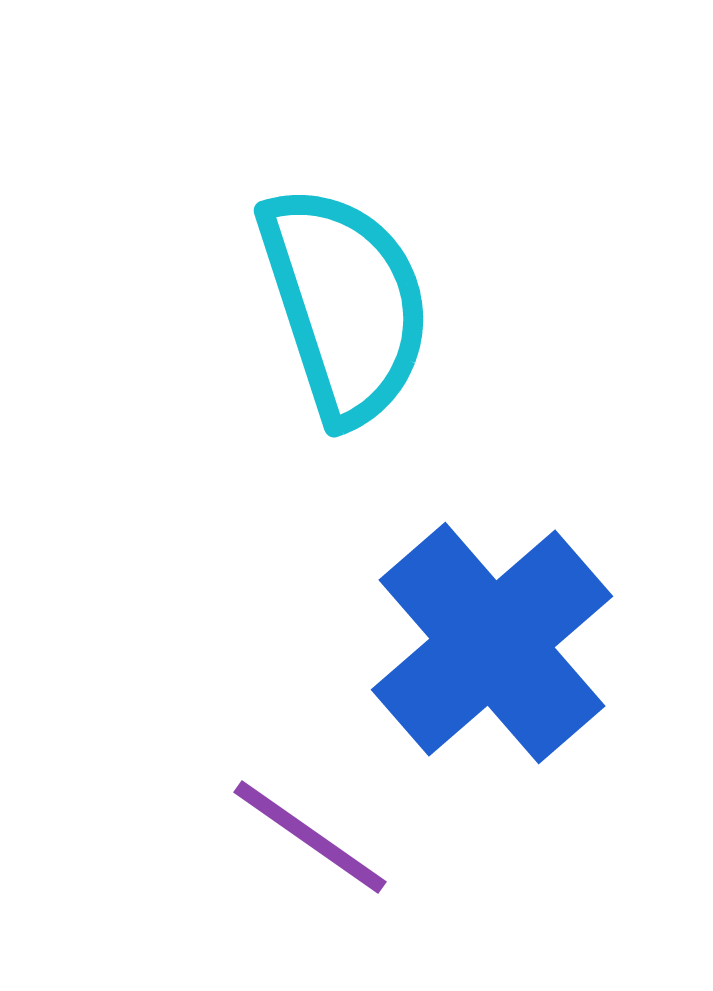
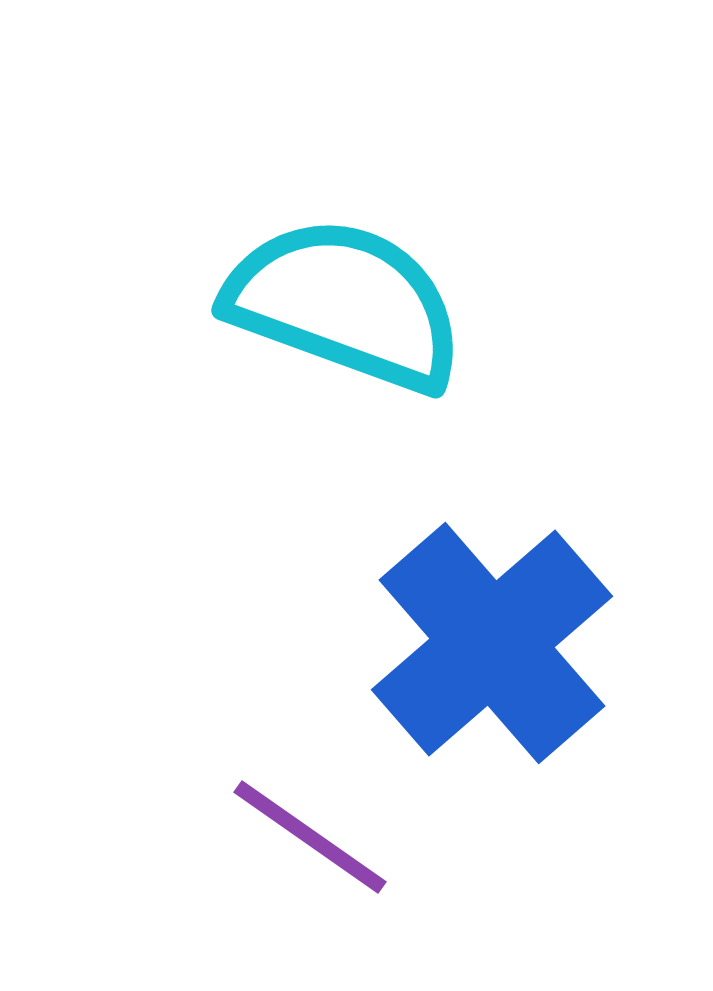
cyan semicircle: rotated 52 degrees counterclockwise
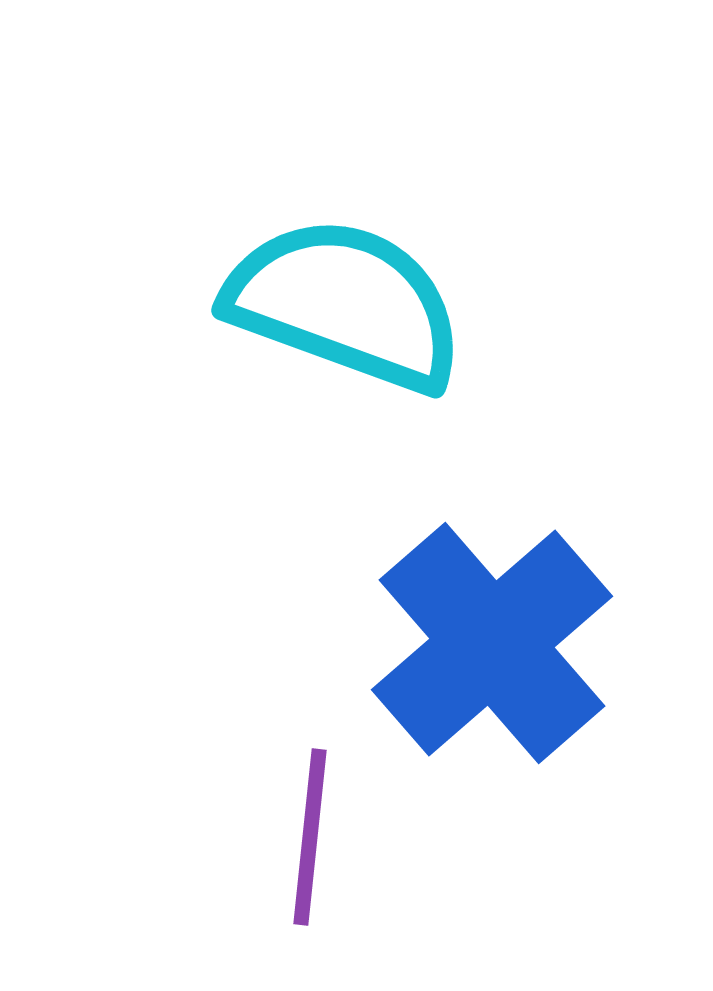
purple line: rotated 61 degrees clockwise
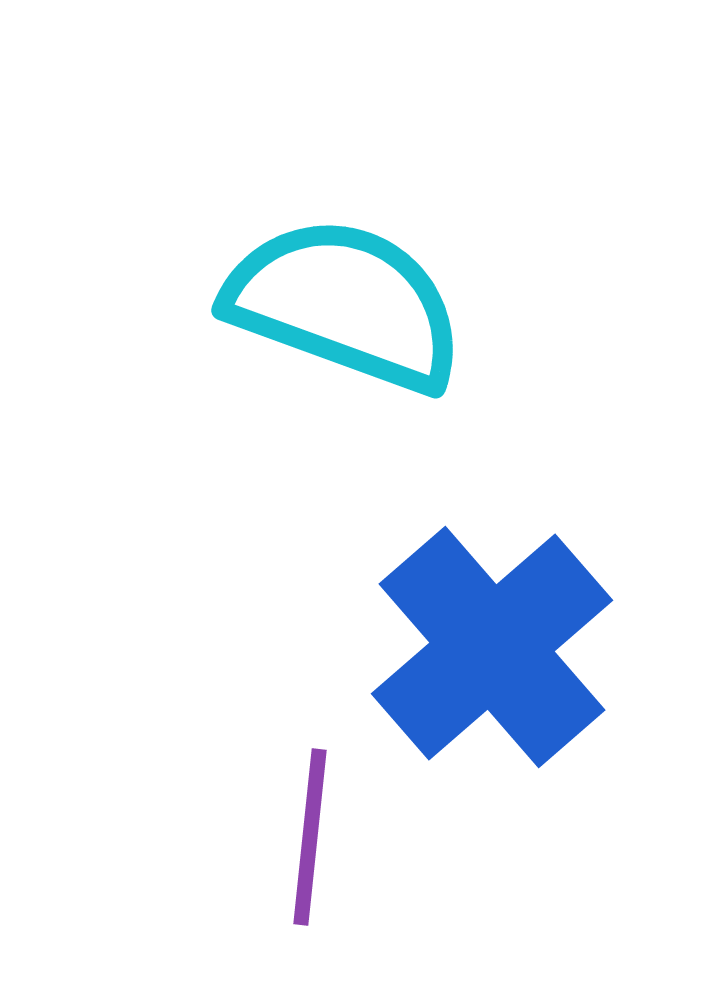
blue cross: moved 4 px down
